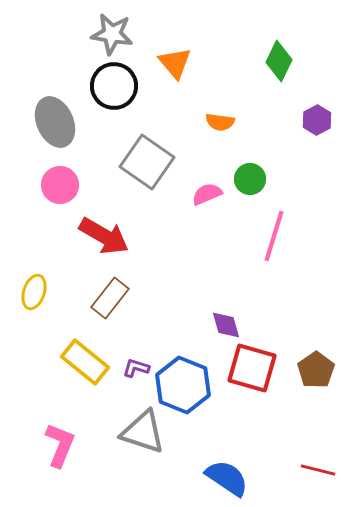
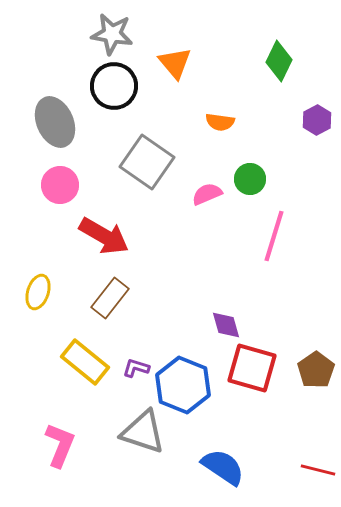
yellow ellipse: moved 4 px right
blue semicircle: moved 4 px left, 11 px up
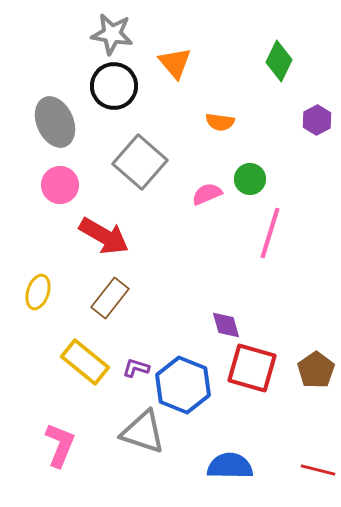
gray square: moved 7 px left; rotated 6 degrees clockwise
pink line: moved 4 px left, 3 px up
blue semicircle: moved 7 px right, 1 px up; rotated 33 degrees counterclockwise
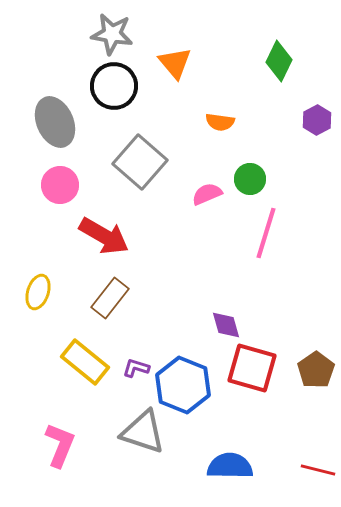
pink line: moved 4 px left
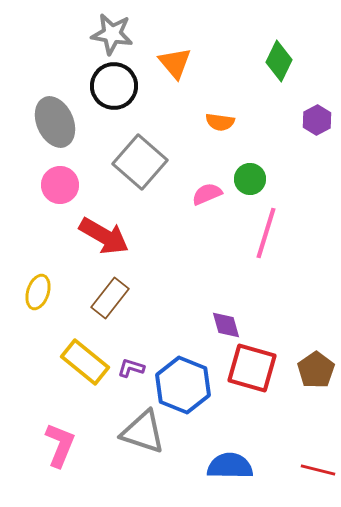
purple L-shape: moved 5 px left
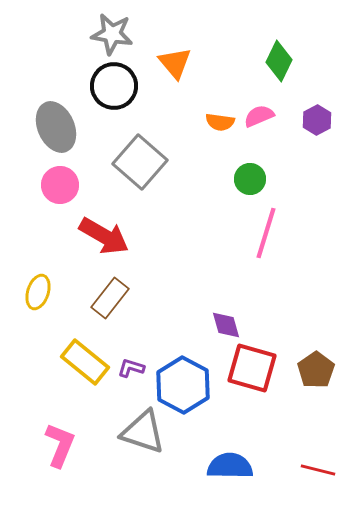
gray ellipse: moved 1 px right, 5 px down
pink semicircle: moved 52 px right, 78 px up
blue hexagon: rotated 6 degrees clockwise
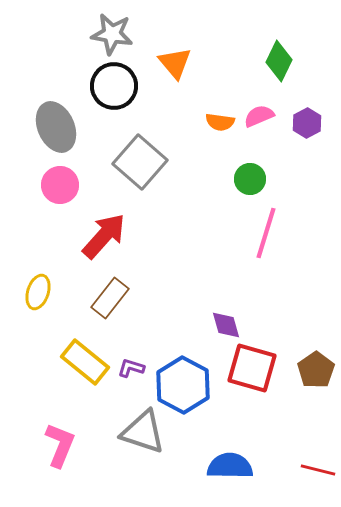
purple hexagon: moved 10 px left, 3 px down
red arrow: rotated 78 degrees counterclockwise
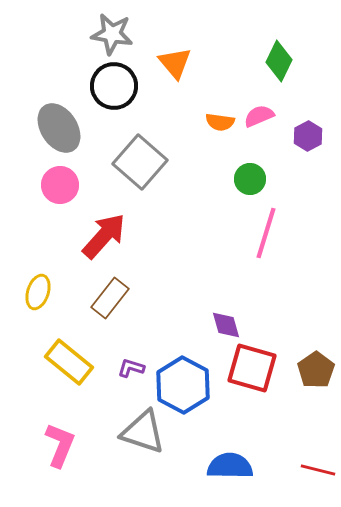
purple hexagon: moved 1 px right, 13 px down
gray ellipse: moved 3 px right, 1 px down; rotated 9 degrees counterclockwise
yellow rectangle: moved 16 px left
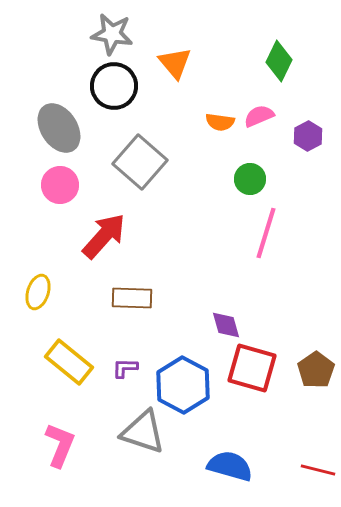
brown rectangle: moved 22 px right; rotated 54 degrees clockwise
purple L-shape: moved 6 px left; rotated 16 degrees counterclockwise
blue semicircle: rotated 15 degrees clockwise
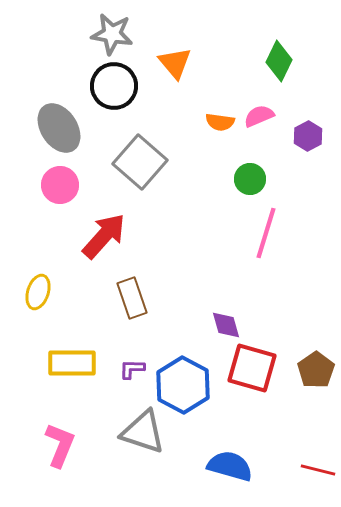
brown rectangle: rotated 69 degrees clockwise
yellow rectangle: moved 3 px right, 1 px down; rotated 39 degrees counterclockwise
purple L-shape: moved 7 px right, 1 px down
